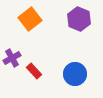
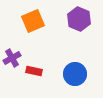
orange square: moved 3 px right, 2 px down; rotated 15 degrees clockwise
red rectangle: rotated 35 degrees counterclockwise
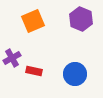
purple hexagon: moved 2 px right
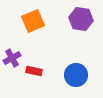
purple hexagon: rotated 15 degrees counterclockwise
blue circle: moved 1 px right, 1 px down
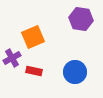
orange square: moved 16 px down
blue circle: moved 1 px left, 3 px up
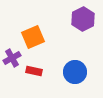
purple hexagon: moved 2 px right; rotated 25 degrees clockwise
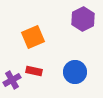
purple cross: moved 22 px down
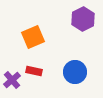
purple cross: rotated 12 degrees counterclockwise
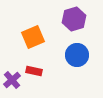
purple hexagon: moved 9 px left; rotated 10 degrees clockwise
blue circle: moved 2 px right, 17 px up
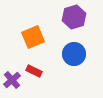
purple hexagon: moved 2 px up
blue circle: moved 3 px left, 1 px up
red rectangle: rotated 14 degrees clockwise
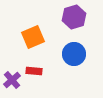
red rectangle: rotated 21 degrees counterclockwise
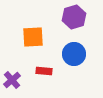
orange square: rotated 20 degrees clockwise
red rectangle: moved 10 px right
